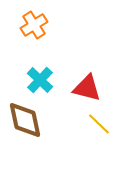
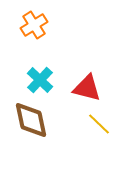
brown diamond: moved 6 px right
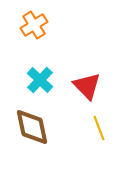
red triangle: moved 2 px up; rotated 32 degrees clockwise
brown diamond: moved 1 px right, 7 px down
yellow line: moved 4 px down; rotated 25 degrees clockwise
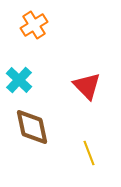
cyan cross: moved 21 px left
yellow line: moved 10 px left, 25 px down
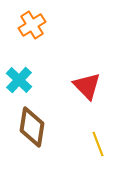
orange cross: moved 2 px left
brown diamond: rotated 21 degrees clockwise
yellow line: moved 9 px right, 9 px up
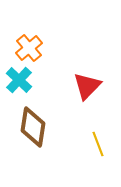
orange cross: moved 3 px left, 23 px down; rotated 8 degrees counterclockwise
red triangle: rotated 28 degrees clockwise
brown diamond: moved 1 px right
